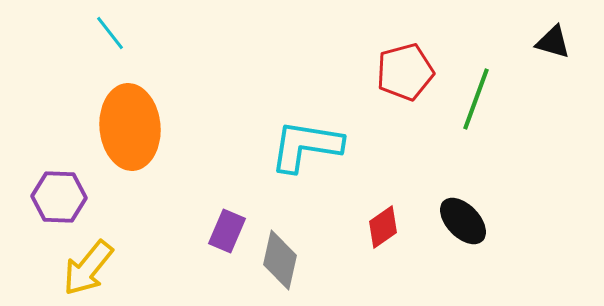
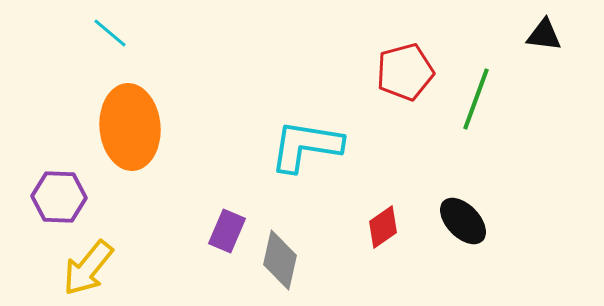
cyan line: rotated 12 degrees counterclockwise
black triangle: moved 9 px left, 7 px up; rotated 9 degrees counterclockwise
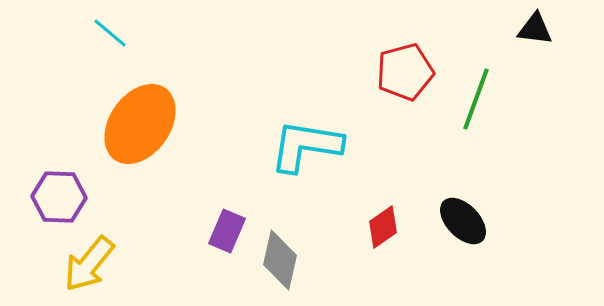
black triangle: moved 9 px left, 6 px up
orange ellipse: moved 10 px right, 3 px up; rotated 40 degrees clockwise
yellow arrow: moved 1 px right, 4 px up
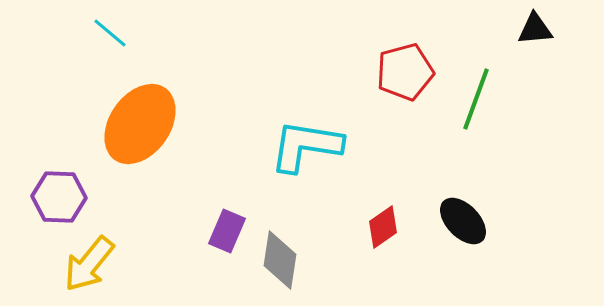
black triangle: rotated 12 degrees counterclockwise
gray diamond: rotated 4 degrees counterclockwise
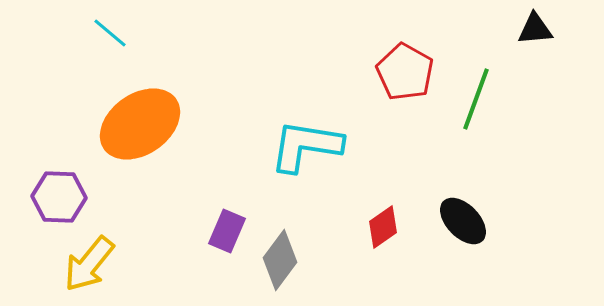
red pentagon: rotated 28 degrees counterclockwise
orange ellipse: rotated 20 degrees clockwise
gray diamond: rotated 28 degrees clockwise
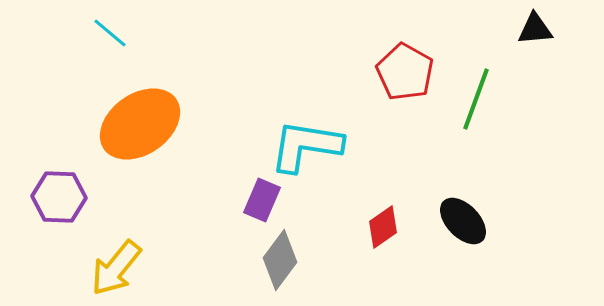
purple rectangle: moved 35 px right, 31 px up
yellow arrow: moved 27 px right, 4 px down
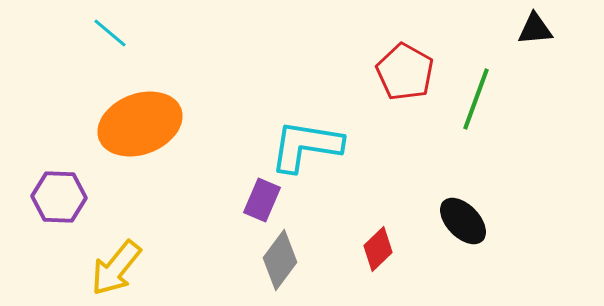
orange ellipse: rotated 14 degrees clockwise
red diamond: moved 5 px left, 22 px down; rotated 9 degrees counterclockwise
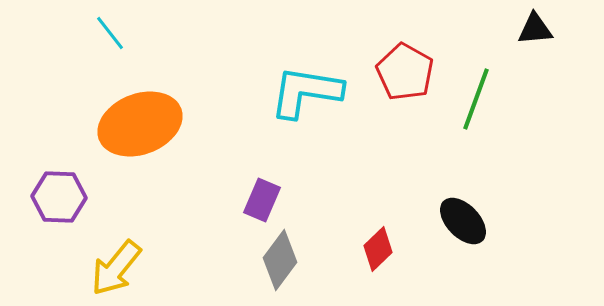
cyan line: rotated 12 degrees clockwise
cyan L-shape: moved 54 px up
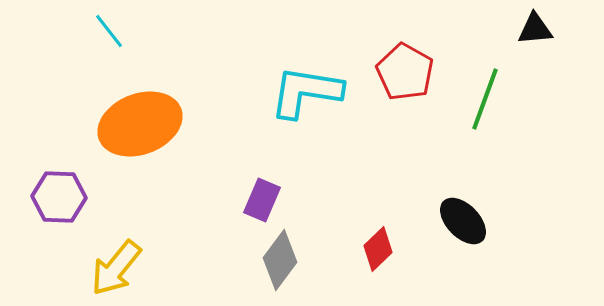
cyan line: moved 1 px left, 2 px up
green line: moved 9 px right
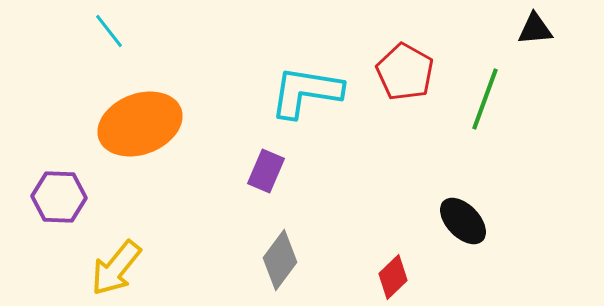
purple rectangle: moved 4 px right, 29 px up
red diamond: moved 15 px right, 28 px down
